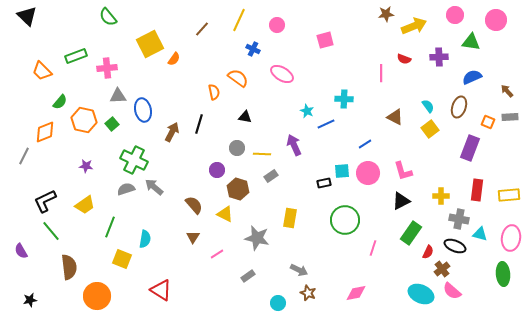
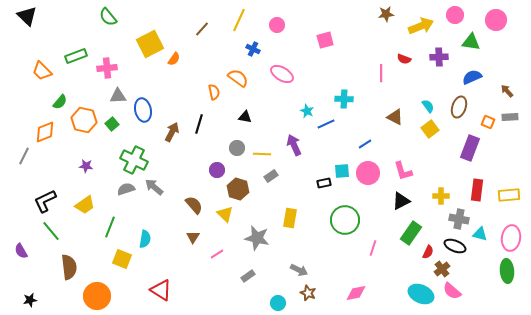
yellow arrow at (414, 26): moved 7 px right
yellow triangle at (225, 214): rotated 18 degrees clockwise
green ellipse at (503, 274): moved 4 px right, 3 px up
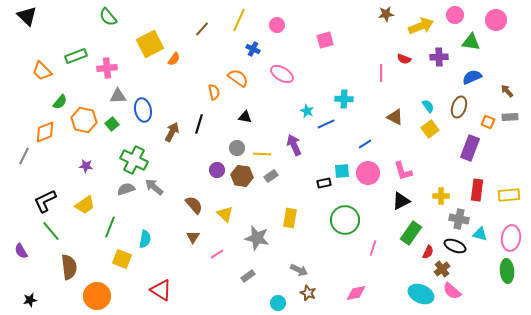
brown hexagon at (238, 189): moved 4 px right, 13 px up; rotated 10 degrees counterclockwise
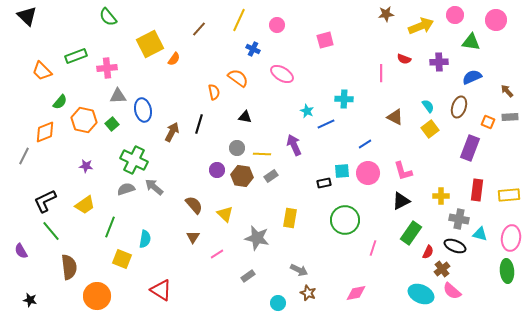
brown line at (202, 29): moved 3 px left
purple cross at (439, 57): moved 5 px down
black star at (30, 300): rotated 24 degrees clockwise
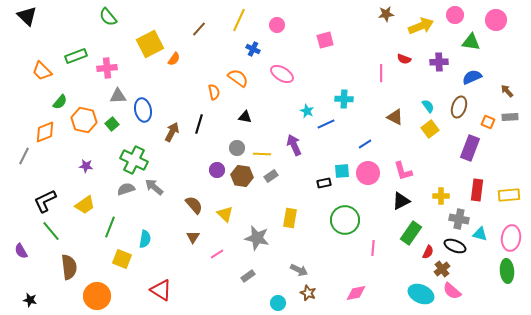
pink line at (373, 248): rotated 14 degrees counterclockwise
